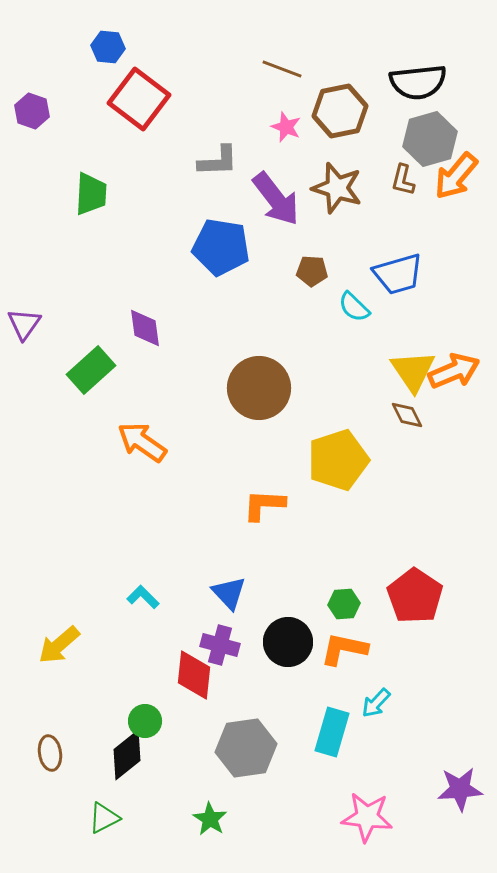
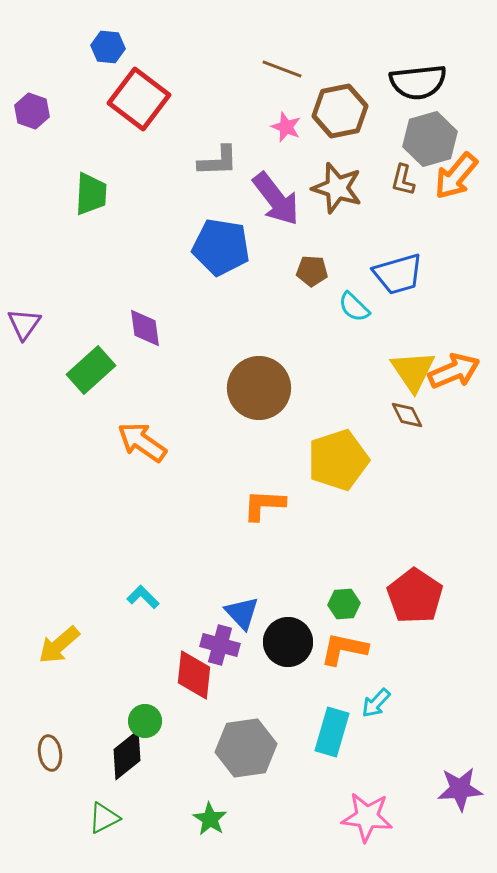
blue triangle at (229, 593): moved 13 px right, 20 px down
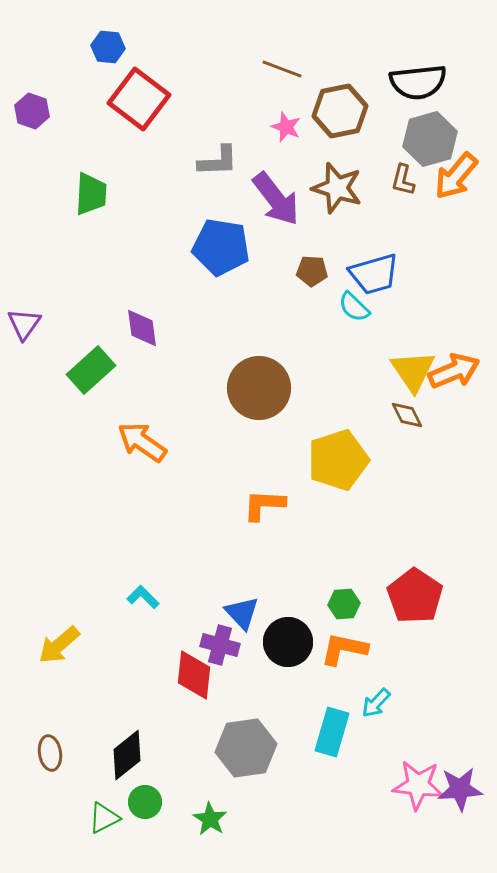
blue trapezoid at (398, 274): moved 24 px left
purple diamond at (145, 328): moved 3 px left
green circle at (145, 721): moved 81 px down
pink star at (367, 817): moved 51 px right, 32 px up
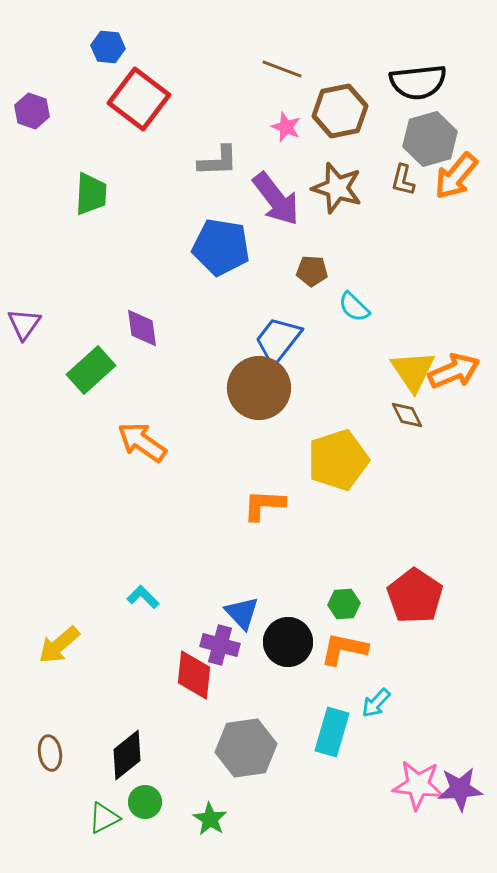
blue trapezoid at (374, 274): moved 96 px left, 66 px down; rotated 144 degrees clockwise
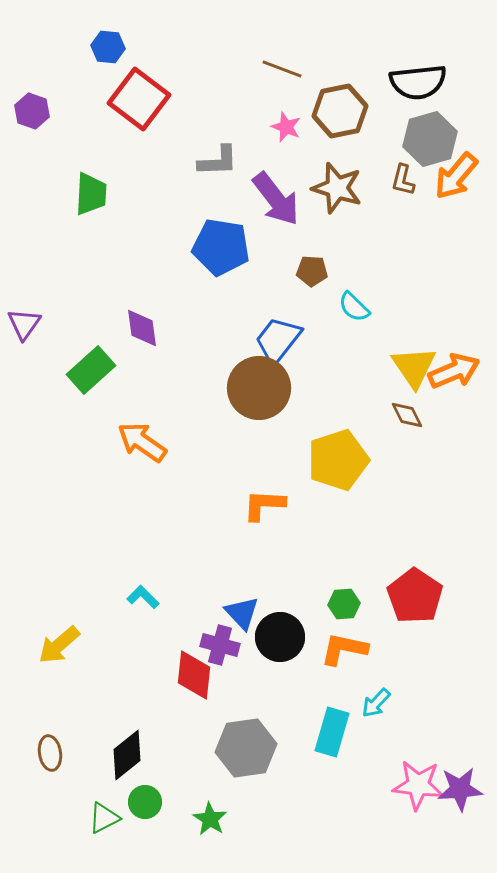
yellow triangle at (413, 371): moved 1 px right, 4 px up
black circle at (288, 642): moved 8 px left, 5 px up
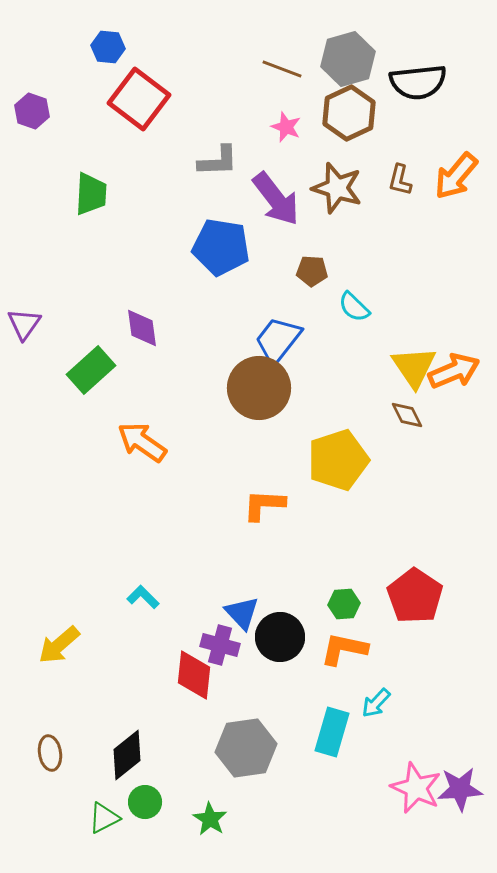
brown hexagon at (340, 111): moved 9 px right, 2 px down; rotated 14 degrees counterclockwise
gray hexagon at (430, 139): moved 82 px left, 80 px up
brown L-shape at (403, 180): moved 3 px left
pink star at (418, 785): moved 2 px left, 3 px down; rotated 18 degrees clockwise
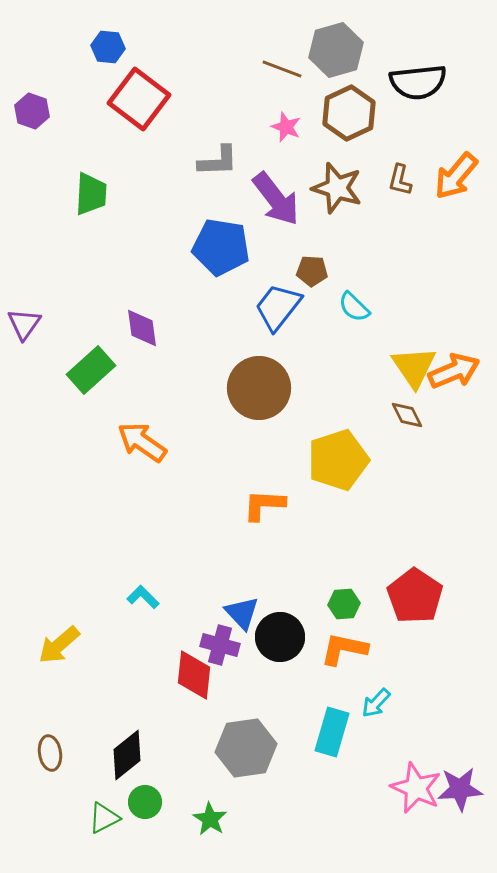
gray hexagon at (348, 59): moved 12 px left, 9 px up
blue trapezoid at (278, 340): moved 33 px up
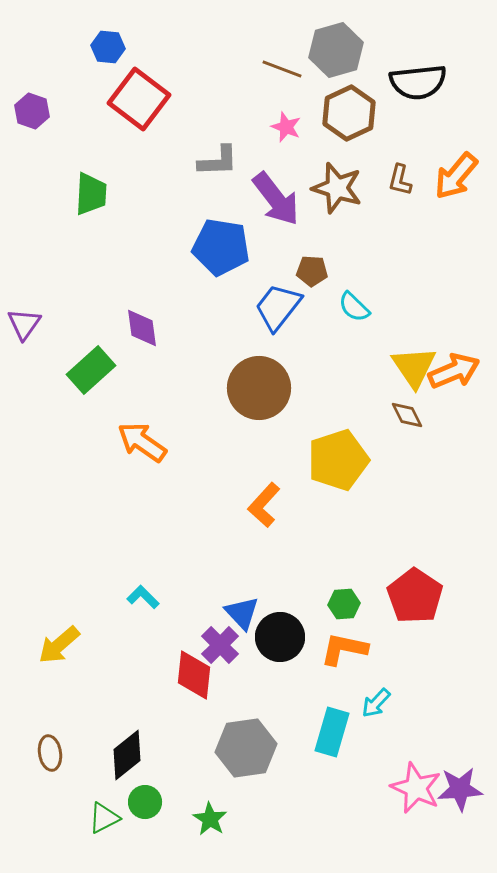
orange L-shape at (264, 505): rotated 51 degrees counterclockwise
purple cross at (220, 645): rotated 30 degrees clockwise
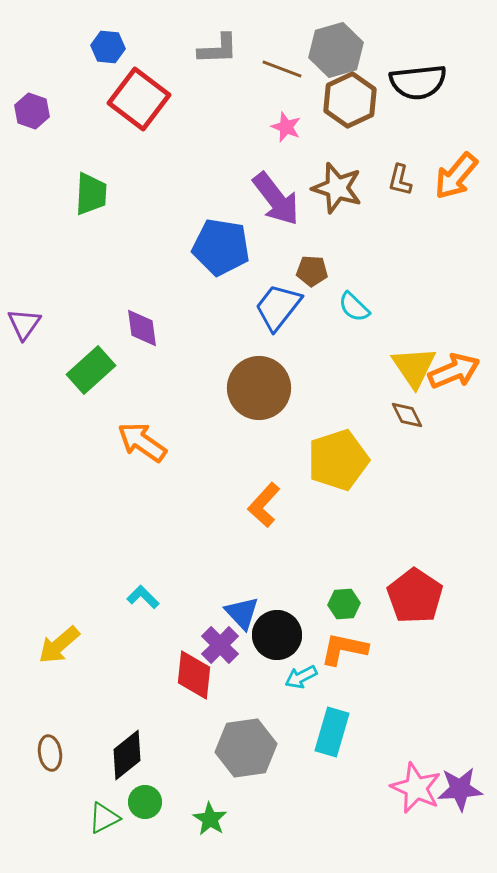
brown hexagon at (349, 113): moved 1 px right, 13 px up
gray L-shape at (218, 161): moved 112 px up
black circle at (280, 637): moved 3 px left, 2 px up
cyan arrow at (376, 703): moved 75 px left, 26 px up; rotated 20 degrees clockwise
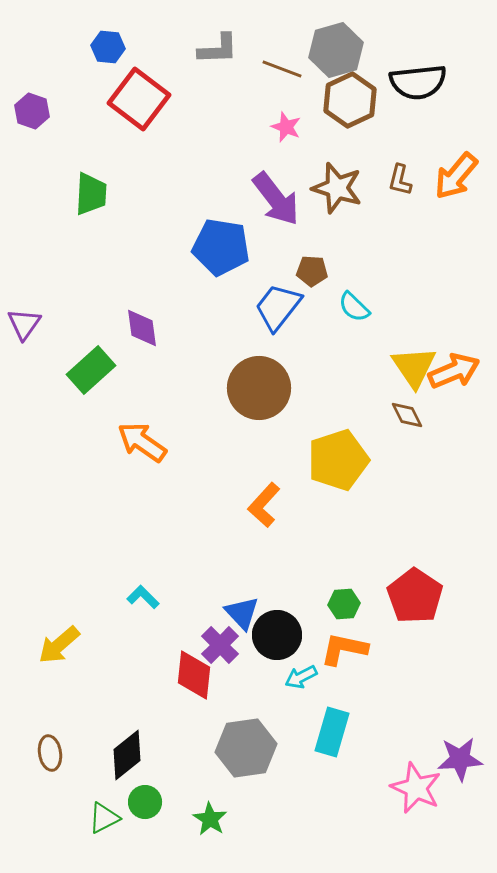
purple star at (460, 789): moved 30 px up
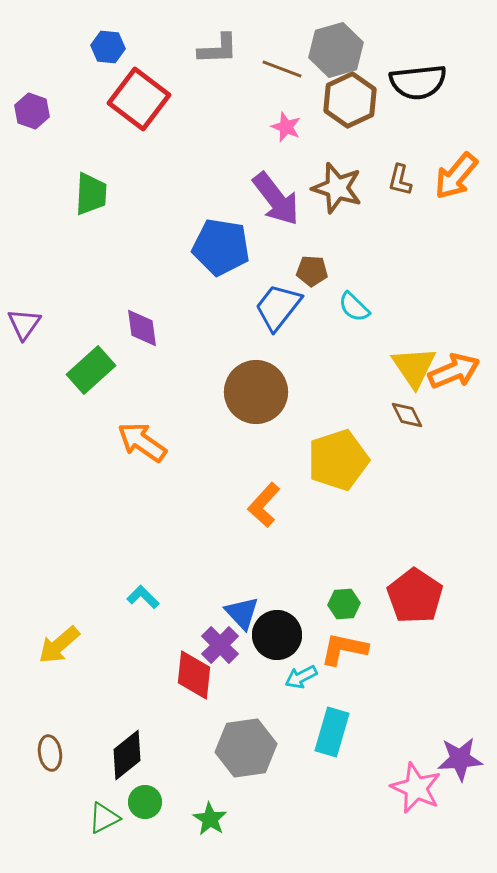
brown circle at (259, 388): moved 3 px left, 4 px down
